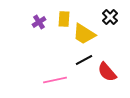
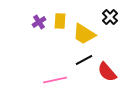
yellow rectangle: moved 4 px left, 2 px down
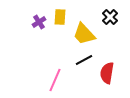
yellow rectangle: moved 4 px up
yellow trapezoid: rotated 15 degrees clockwise
red semicircle: moved 1 px down; rotated 50 degrees clockwise
pink line: rotated 55 degrees counterclockwise
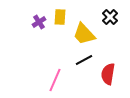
red semicircle: moved 1 px right, 1 px down
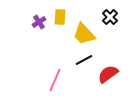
red semicircle: rotated 45 degrees clockwise
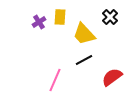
red semicircle: moved 4 px right, 3 px down
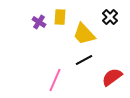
purple cross: rotated 24 degrees counterclockwise
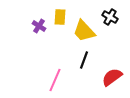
black cross: rotated 14 degrees counterclockwise
purple cross: moved 4 px down
yellow trapezoid: moved 3 px up
black line: rotated 42 degrees counterclockwise
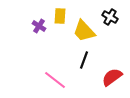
yellow rectangle: moved 1 px up
pink line: rotated 75 degrees counterclockwise
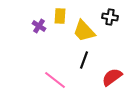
black cross: rotated 21 degrees counterclockwise
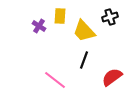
black cross: rotated 28 degrees counterclockwise
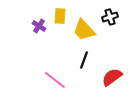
yellow trapezoid: moved 1 px up
